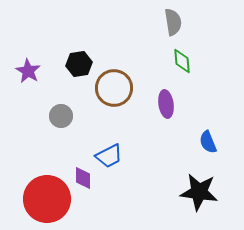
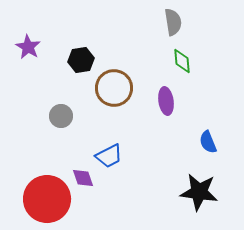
black hexagon: moved 2 px right, 4 px up
purple star: moved 24 px up
purple ellipse: moved 3 px up
purple diamond: rotated 20 degrees counterclockwise
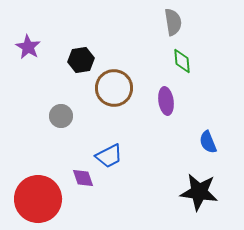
red circle: moved 9 px left
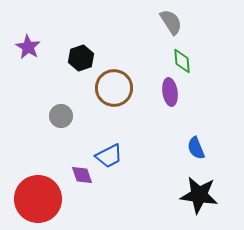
gray semicircle: moved 2 px left; rotated 24 degrees counterclockwise
black hexagon: moved 2 px up; rotated 10 degrees counterclockwise
purple ellipse: moved 4 px right, 9 px up
blue semicircle: moved 12 px left, 6 px down
purple diamond: moved 1 px left, 3 px up
black star: moved 3 px down
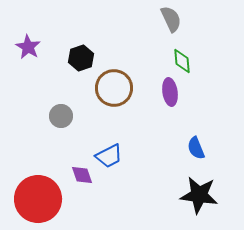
gray semicircle: moved 3 px up; rotated 8 degrees clockwise
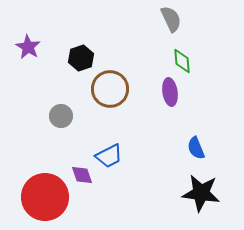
brown circle: moved 4 px left, 1 px down
black star: moved 2 px right, 2 px up
red circle: moved 7 px right, 2 px up
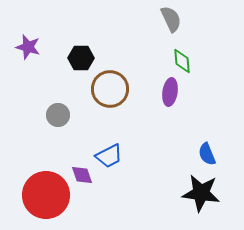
purple star: rotated 15 degrees counterclockwise
black hexagon: rotated 20 degrees clockwise
purple ellipse: rotated 16 degrees clockwise
gray circle: moved 3 px left, 1 px up
blue semicircle: moved 11 px right, 6 px down
red circle: moved 1 px right, 2 px up
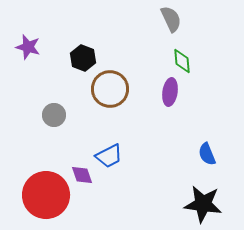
black hexagon: moved 2 px right; rotated 20 degrees clockwise
gray circle: moved 4 px left
black star: moved 2 px right, 11 px down
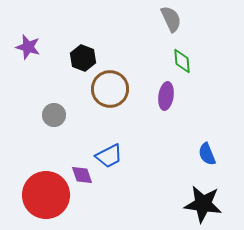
purple ellipse: moved 4 px left, 4 px down
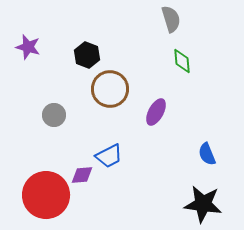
gray semicircle: rotated 8 degrees clockwise
black hexagon: moved 4 px right, 3 px up
purple ellipse: moved 10 px left, 16 px down; rotated 20 degrees clockwise
purple diamond: rotated 75 degrees counterclockwise
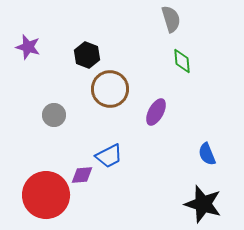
black star: rotated 9 degrees clockwise
